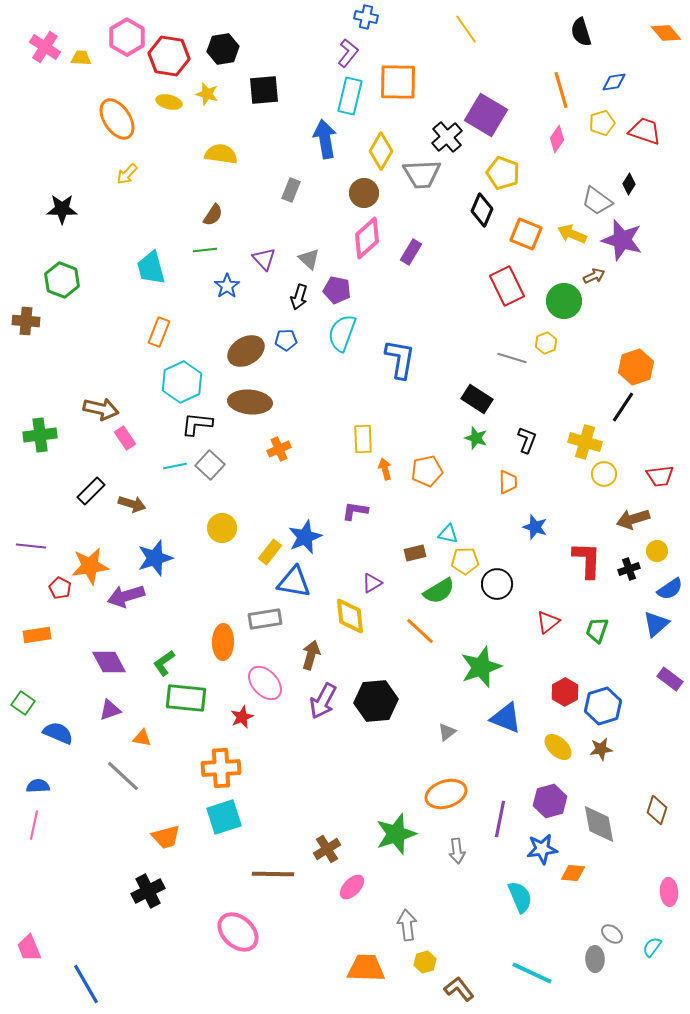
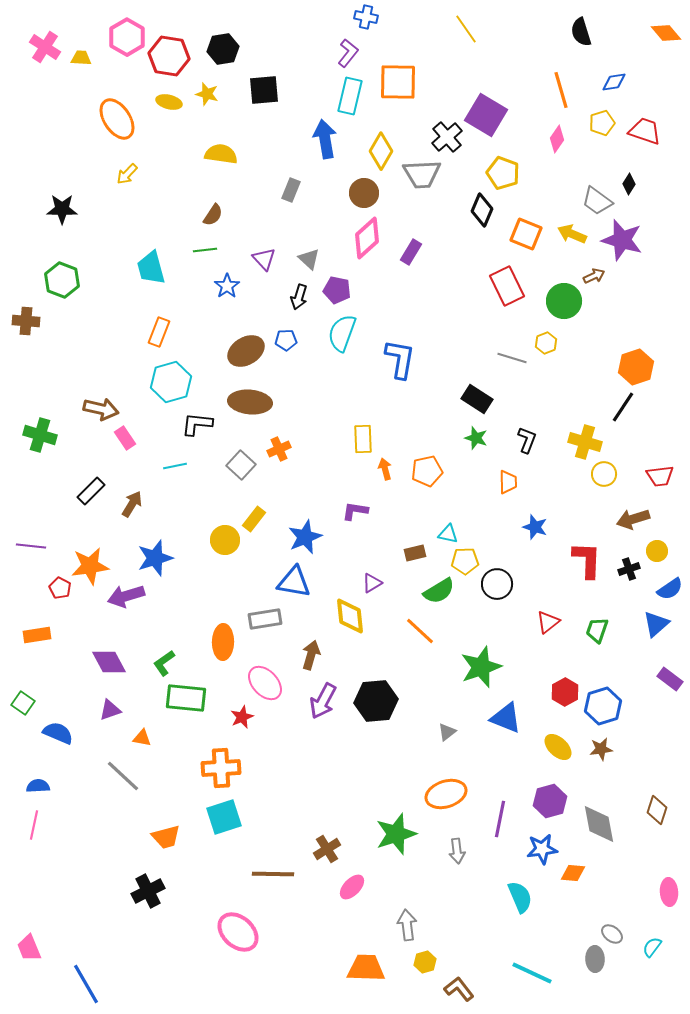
cyan hexagon at (182, 382): moved 11 px left; rotated 9 degrees clockwise
green cross at (40, 435): rotated 24 degrees clockwise
gray square at (210, 465): moved 31 px right
brown arrow at (132, 504): rotated 76 degrees counterclockwise
yellow circle at (222, 528): moved 3 px right, 12 px down
yellow rectangle at (270, 552): moved 16 px left, 33 px up
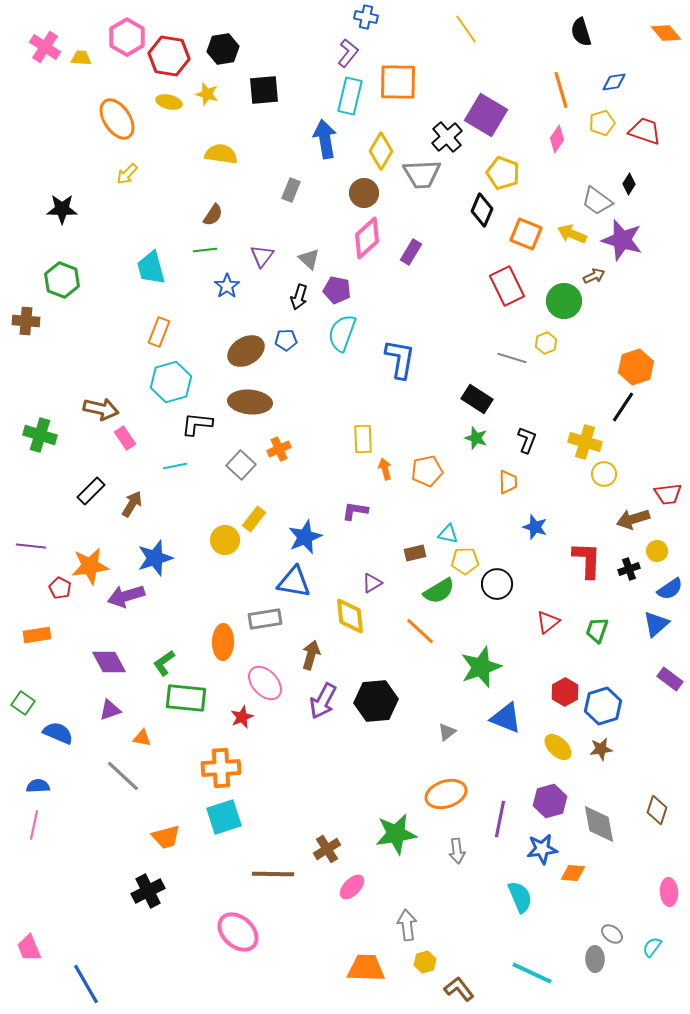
purple triangle at (264, 259): moved 2 px left, 3 px up; rotated 20 degrees clockwise
red trapezoid at (660, 476): moved 8 px right, 18 px down
green star at (396, 834): rotated 9 degrees clockwise
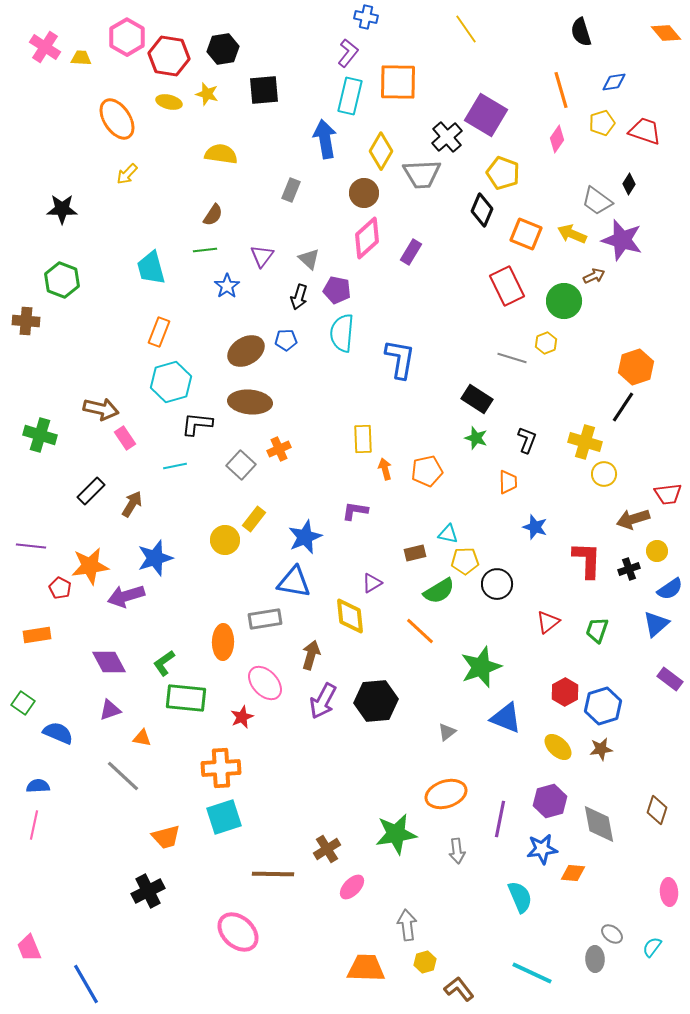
cyan semicircle at (342, 333): rotated 15 degrees counterclockwise
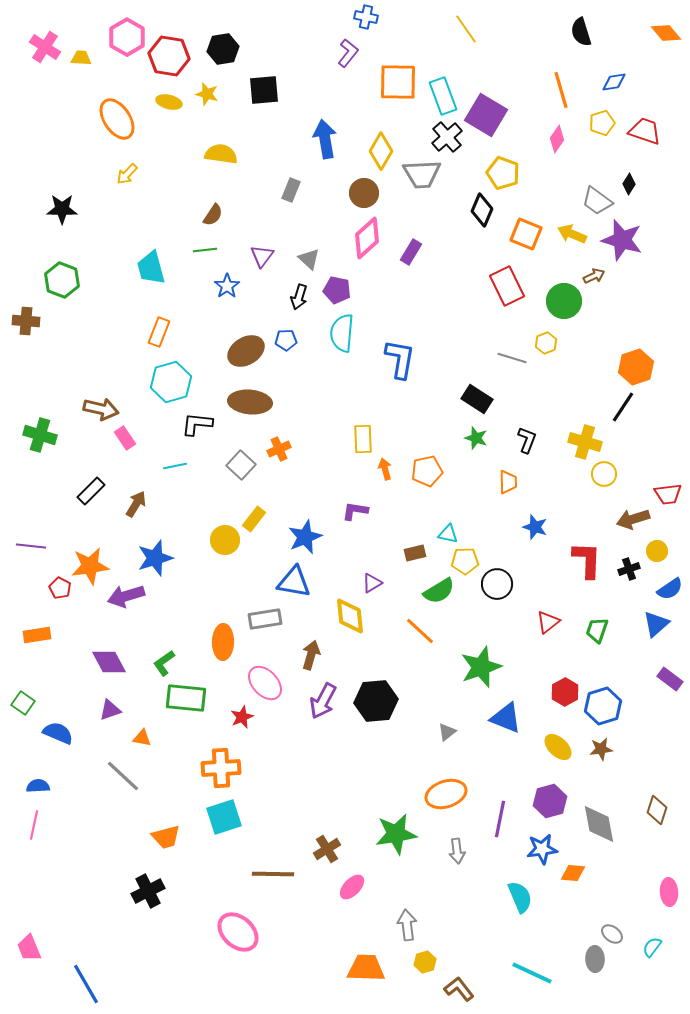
cyan rectangle at (350, 96): moved 93 px right; rotated 33 degrees counterclockwise
brown arrow at (132, 504): moved 4 px right
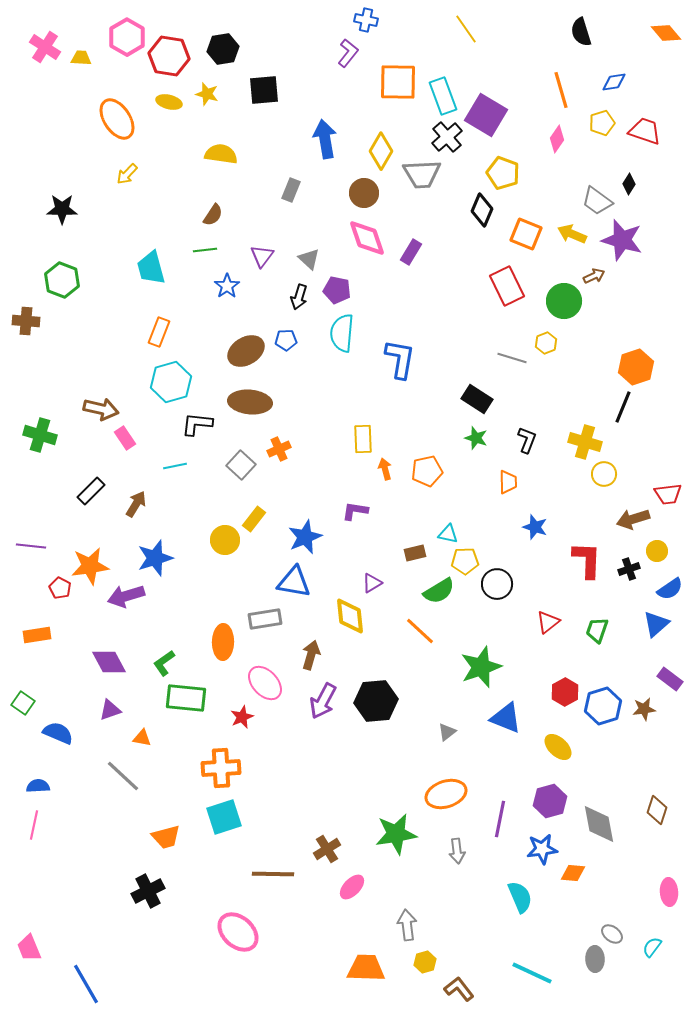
blue cross at (366, 17): moved 3 px down
pink diamond at (367, 238): rotated 66 degrees counterclockwise
black line at (623, 407): rotated 12 degrees counterclockwise
brown star at (601, 749): moved 43 px right, 40 px up
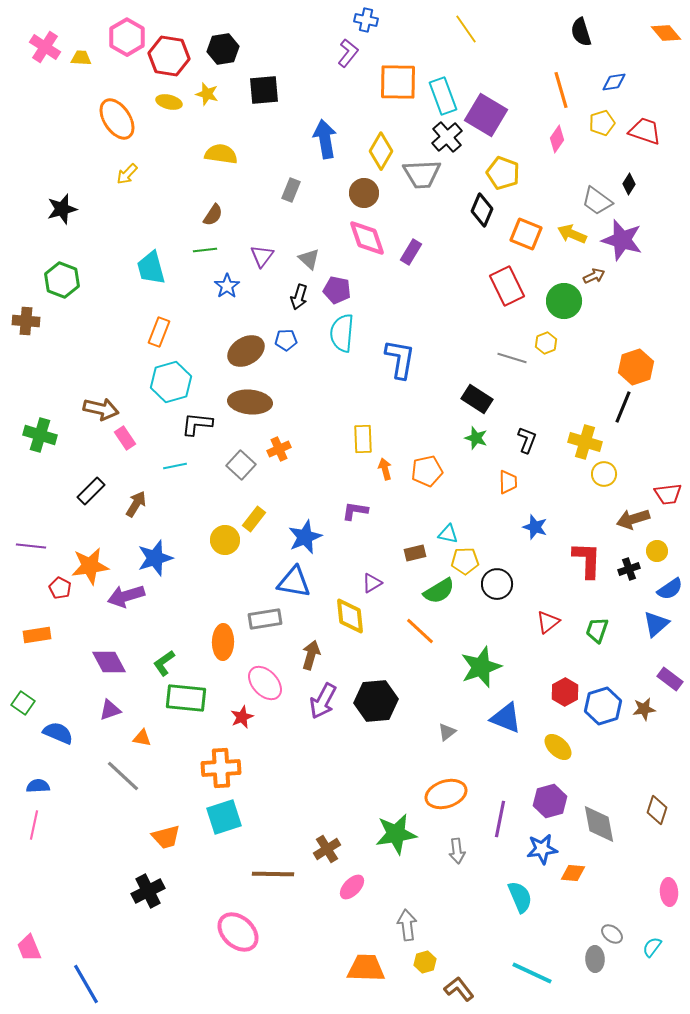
black star at (62, 209): rotated 16 degrees counterclockwise
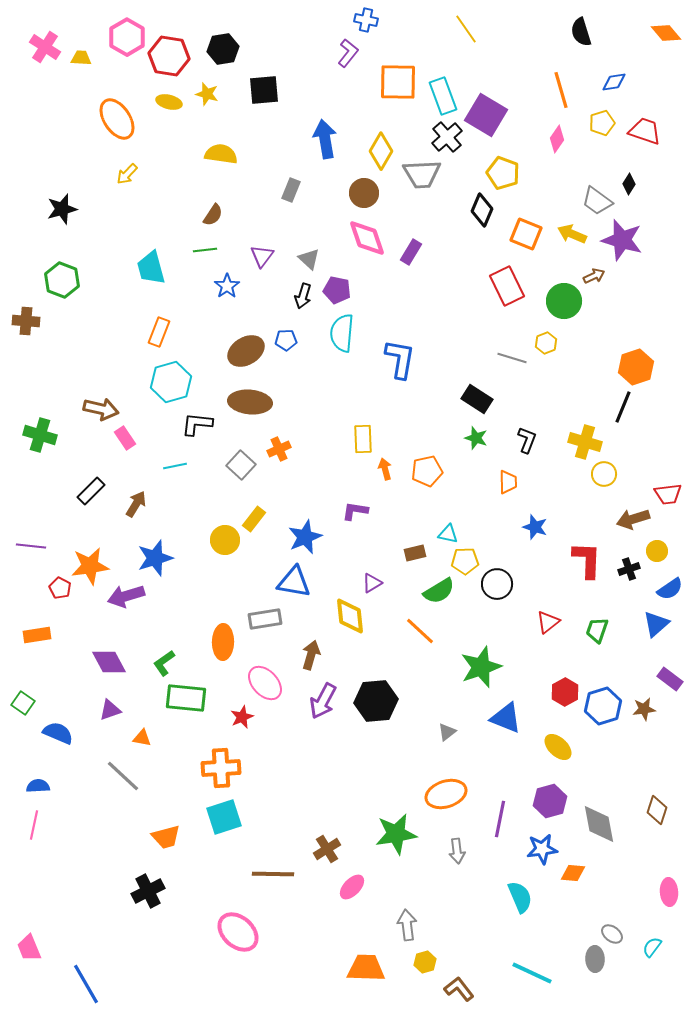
black arrow at (299, 297): moved 4 px right, 1 px up
